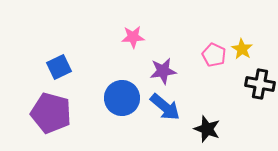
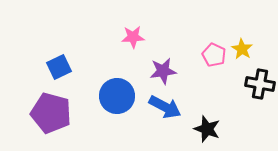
blue circle: moved 5 px left, 2 px up
blue arrow: rotated 12 degrees counterclockwise
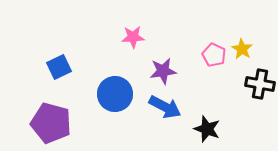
blue circle: moved 2 px left, 2 px up
purple pentagon: moved 10 px down
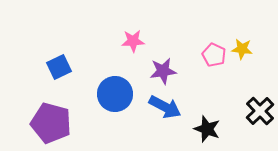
pink star: moved 4 px down
yellow star: rotated 25 degrees counterclockwise
black cross: moved 27 px down; rotated 36 degrees clockwise
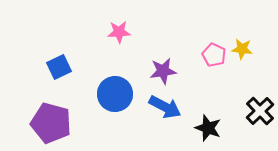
pink star: moved 14 px left, 9 px up
black star: moved 1 px right, 1 px up
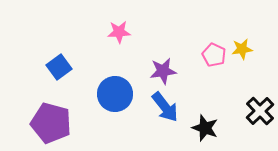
yellow star: rotated 15 degrees counterclockwise
blue square: rotated 10 degrees counterclockwise
blue arrow: rotated 24 degrees clockwise
black star: moved 3 px left
